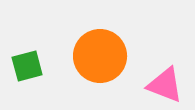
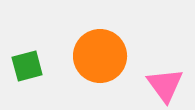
pink triangle: rotated 33 degrees clockwise
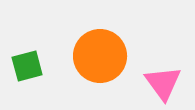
pink triangle: moved 2 px left, 2 px up
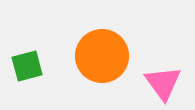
orange circle: moved 2 px right
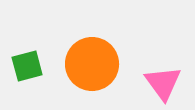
orange circle: moved 10 px left, 8 px down
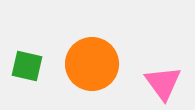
green square: rotated 28 degrees clockwise
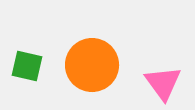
orange circle: moved 1 px down
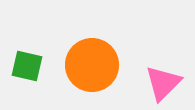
pink triangle: rotated 21 degrees clockwise
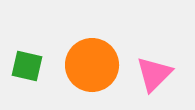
pink triangle: moved 9 px left, 9 px up
